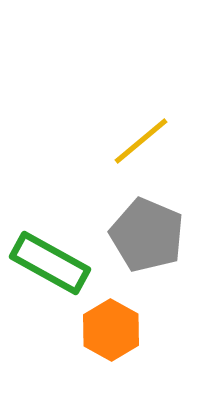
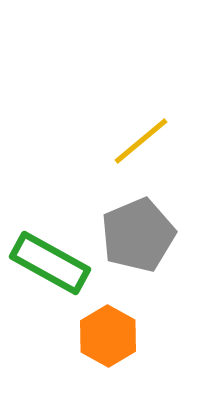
gray pentagon: moved 9 px left; rotated 26 degrees clockwise
orange hexagon: moved 3 px left, 6 px down
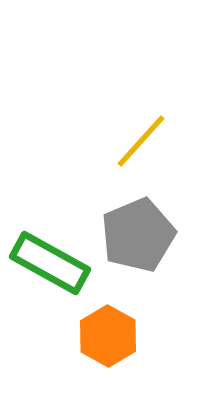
yellow line: rotated 8 degrees counterclockwise
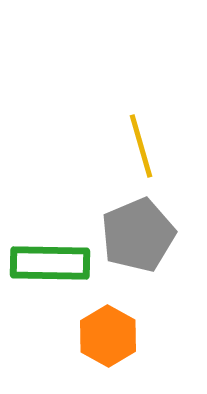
yellow line: moved 5 px down; rotated 58 degrees counterclockwise
green rectangle: rotated 28 degrees counterclockwise
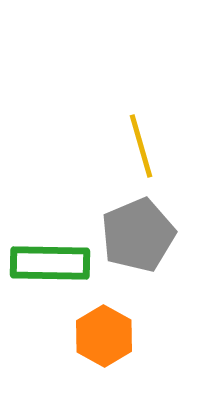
orange hexagon: moved 4 px left
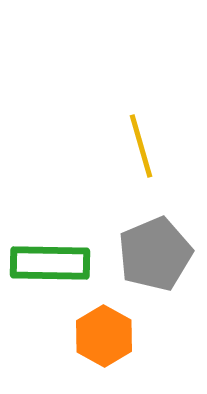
gray pentagon: moved 17 px right, 19 px down
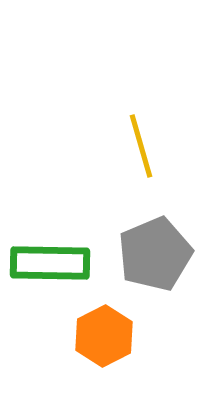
orange hexagon: rotated 4 degrees clockwise
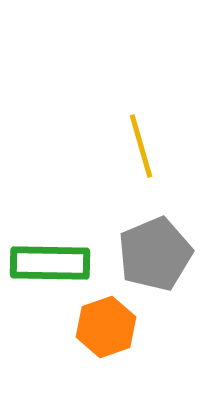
orange hexagon: moved 2 px right, 9 px up; rotated 8 degrees clockwise
